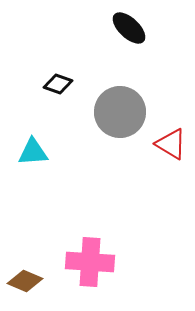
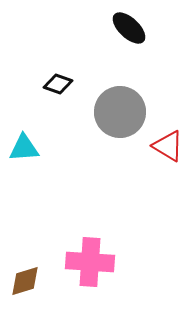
red triangle: moved 3 px left, 2 px down
cyan triangle: moved 9 px left, 4 px up
brown diamond: rotated 40 degrees counterclockwise
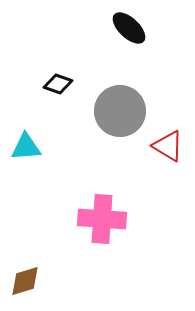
gray circle: moved 1 px up
cyan triangle: moved 2 px right, 1 px up
pink cross: moved 12 px right, 43 px up
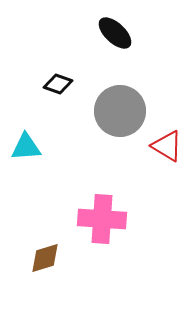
black ellipse: moved 14 px left, 5 px down
red triangle: moved 1 px left
brown diamond: moved 20 px right, 23 px up
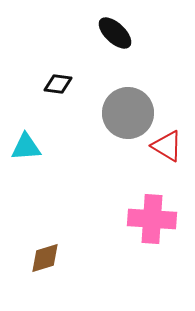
black diamond: rotated 12 degrees counterclockwise
gray circle: moved 8 px right, 2 px down
pink cross: moved 50 px right
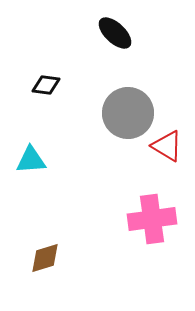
black diamond: moved 12 px left, 1 px down
cyan triangle: moved 5 px right, 13 px down
pink cross: rotated 12 degrees counterclockwise
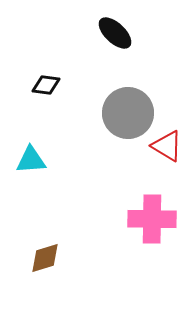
pink cross: rotated 9 degrees clockwise
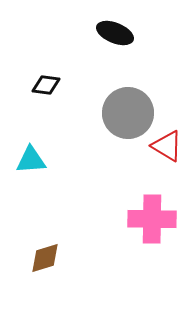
black ellipse: rotated 21 degrees counterclockwise
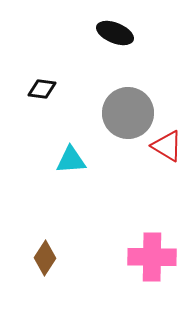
black diamond: moved 4 px left, 4 px down
cyan triangle: moved 40 px right
pink cross: moved 38 px down
brown diamond: rotated 40 degrees counterclockwise
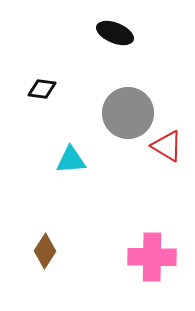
brown diamond: moved 7 px up
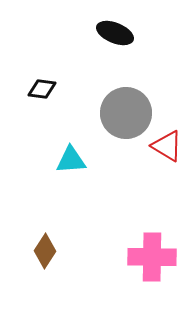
gray circle: moved 2 px left
